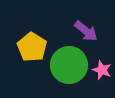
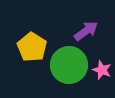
purple arrow: rotated 75 degrees counterclockwise
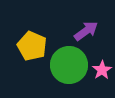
yellow pentagon: moved 1 px up; rotated 8 degrees counterclockwise
pink star: rotated 18 degrees clockwise
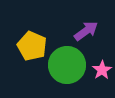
green circle: moved 2 px left
